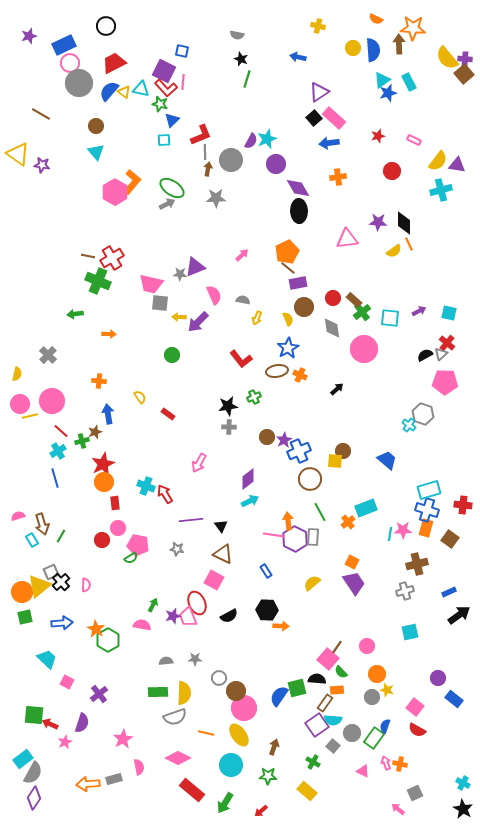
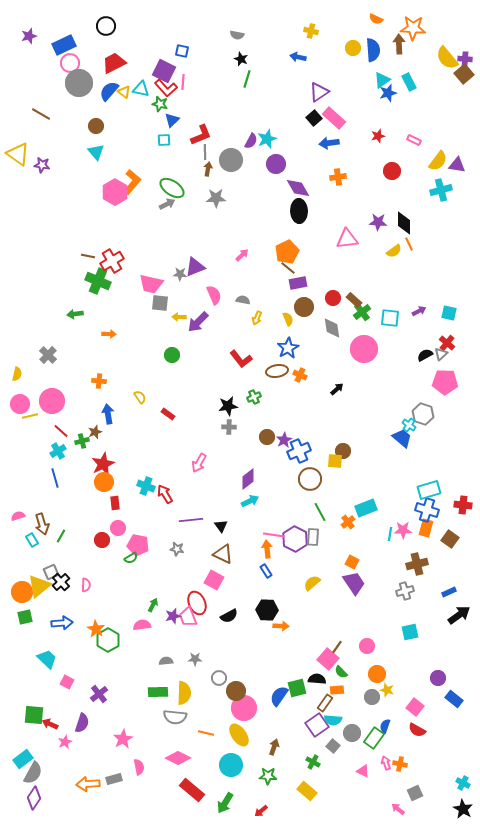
yellow cross at (318, 26): moved 7 px left, 5 px down
red cross at (112, 258): moved 3 px down
blue trapezoid at (387, 460): moved 15 px right, 22 px up
orange arrow at (288, 521): moved 21 px left, 28 px down
pink semicircle at (142, 625): rotated 18 degrees counterclockwise
gray semicircle at (175, 717): rotated 25 degrees clockwise
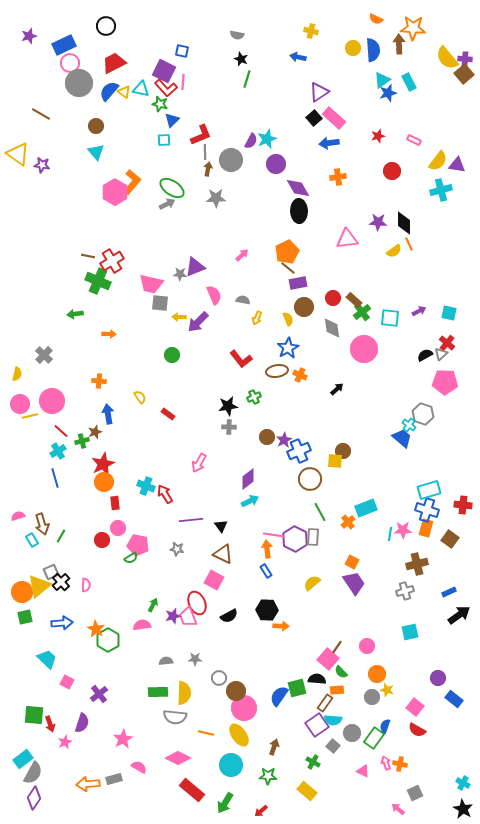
gray cross at (48, 355): moved 4 px left
red arrow at (50, 724): rotated 133 degrees counterclockwise
pink semicircle at (139, 767): rotated 49 degrees counterclockwise
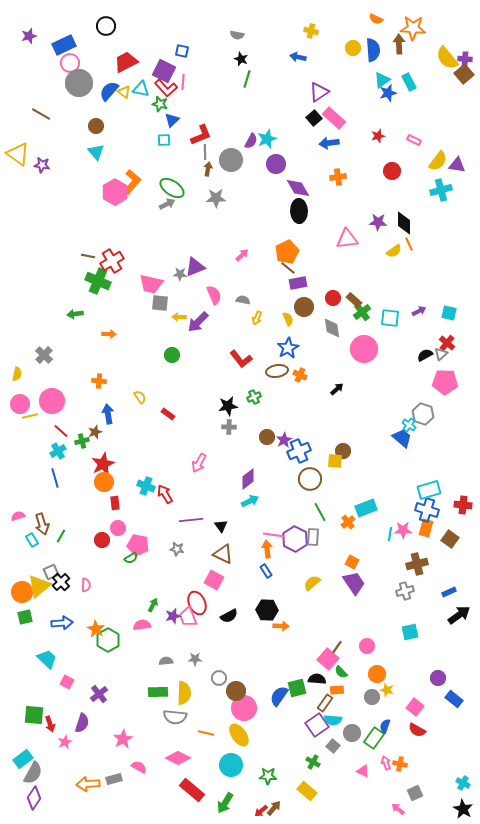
red trapezoid at (114, 63): moved 12 px right, 1 px up
brown arrow at (274, 747): moved 61 px down; rotated 21 degrees clockwise
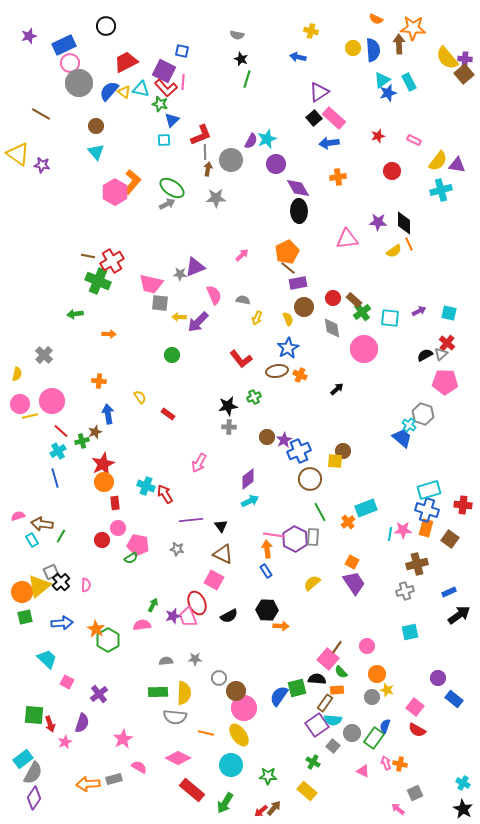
brown arrow at (42, 524): rotated 115 degrees clockwise
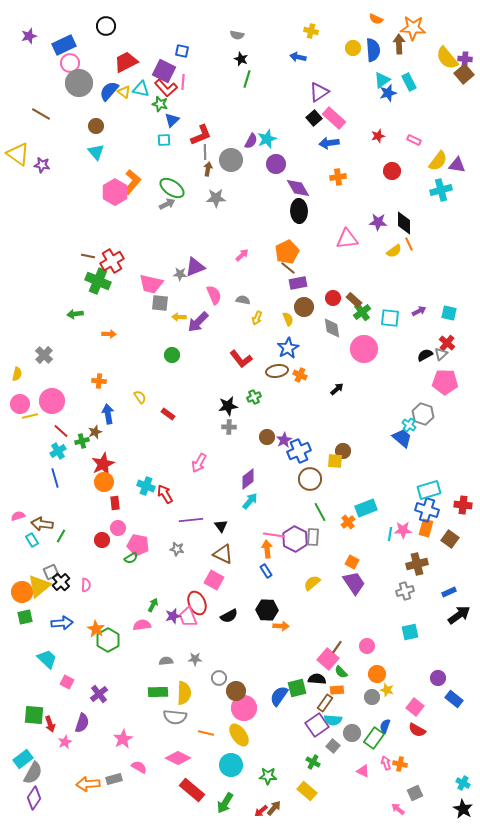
cyan arrow at (250, 501): rotated 24 degrees counterclockwise
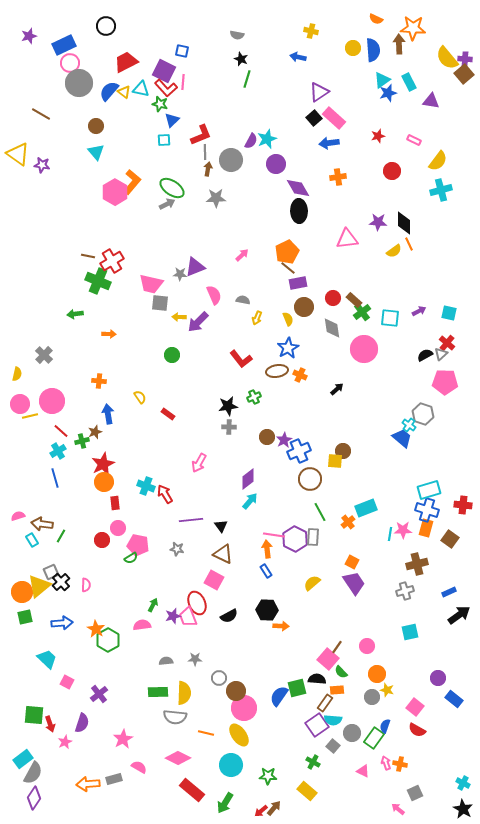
purple triangle at (457, 165): moved 26 px left, 64 px up
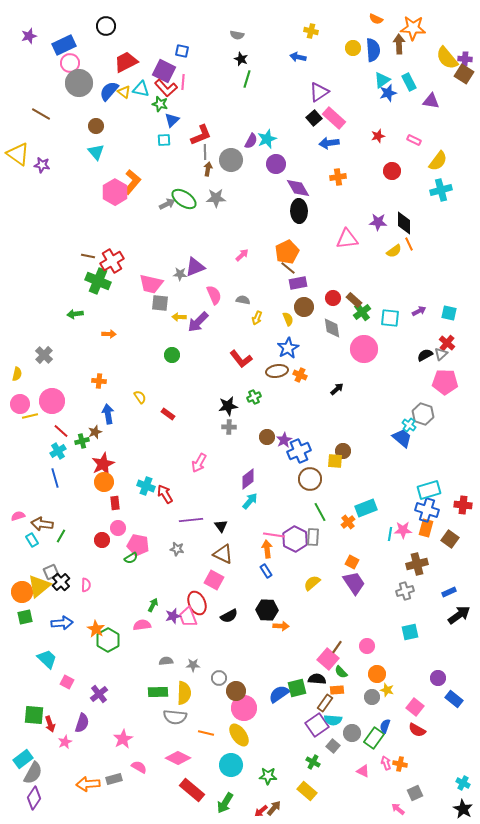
brown square at (464, 74): rotated 18 degrees counterclockwise
green ellipse at (172, 188): moved 12 px right, 11 px down
gray star at (195, 659): moved 2 px left, 6 px down
blue semicircle at (279, 696): moved 2 px up; rotated 20 degrees clockwise
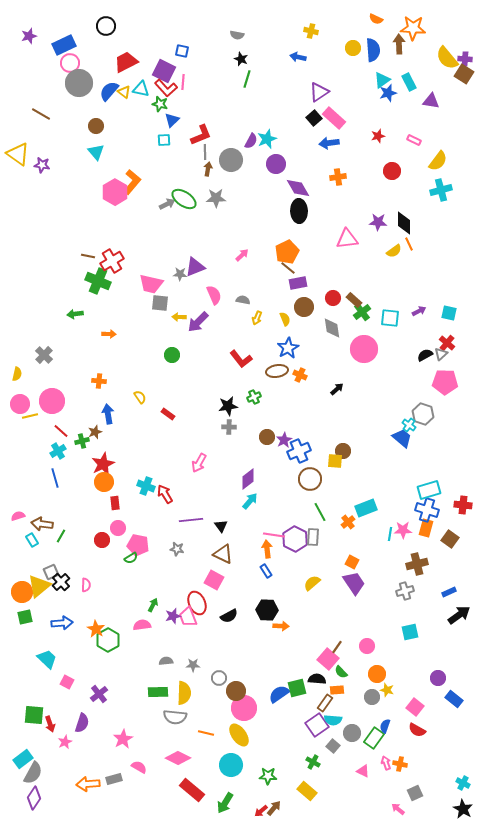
yellow semicircle at (288, 319): moved 3 px left
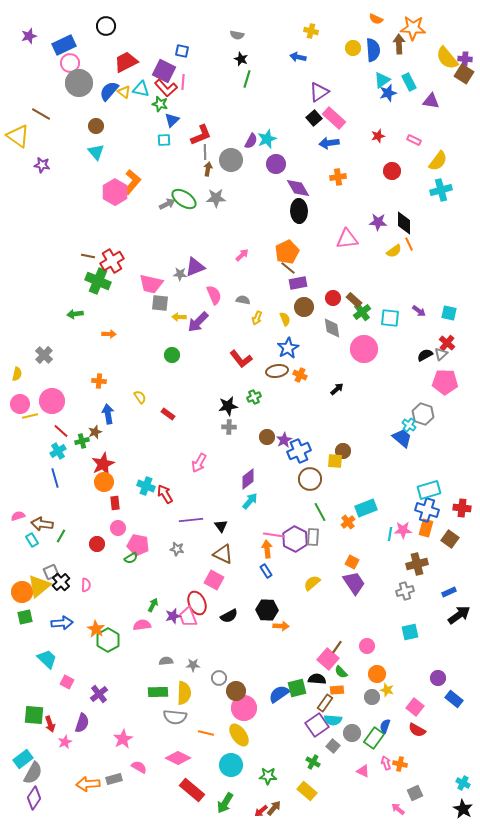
yellow triangle at (18, 154): moved 18 px up
purple arrow at (419, 311): rotated 64 degrees clockwise
red cross at (463, 505): moved 1 px left, 3 px down
red circle at (102, 540): moved 5 px left, 4 px down
